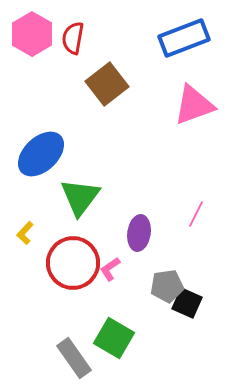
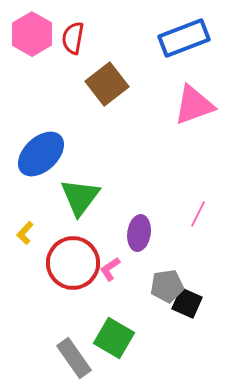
pink line: moved 2 px right
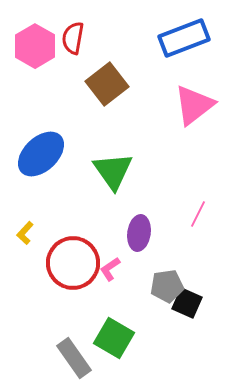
pink hexagon: moved 3 px right, 12 px down
pink triangle: rotated 18 degrees counterclockwise
green triangle: moved 33 px right, 26 px up; rotated 12 degrees counterclockwise
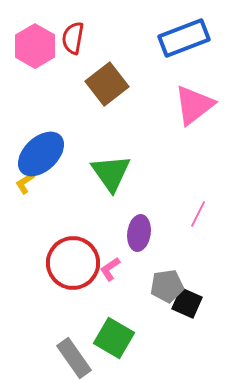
green triangle: moved 2 px left, 2 px down
yellow L-shape: moved 50 px up; rotated 15 degrees clockwise
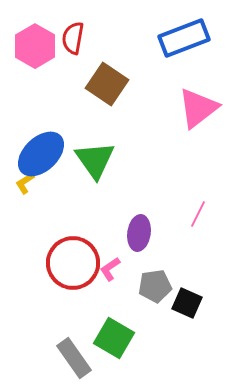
brown square: rotated 18 degrees counterclockwise
pink triangle: moved 4 px right, 3 px down
green triangle: moved 16 px left, 13 px up
gray pentagon: moved 12 px left
